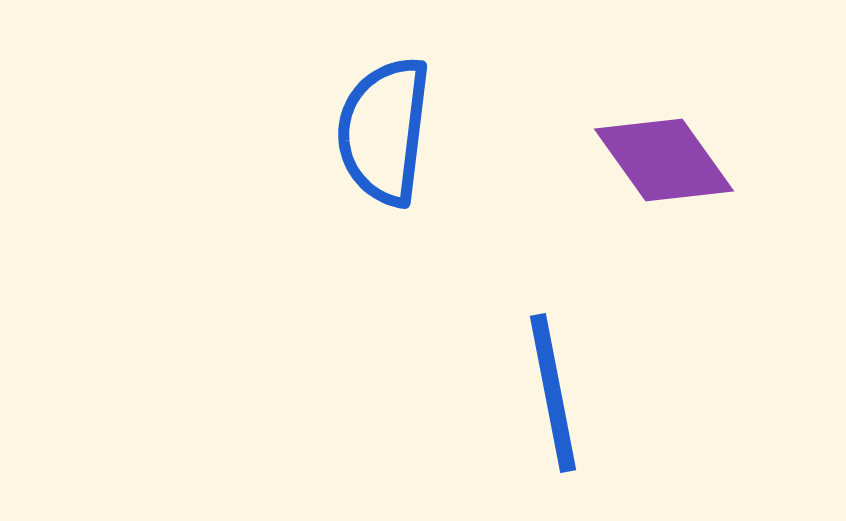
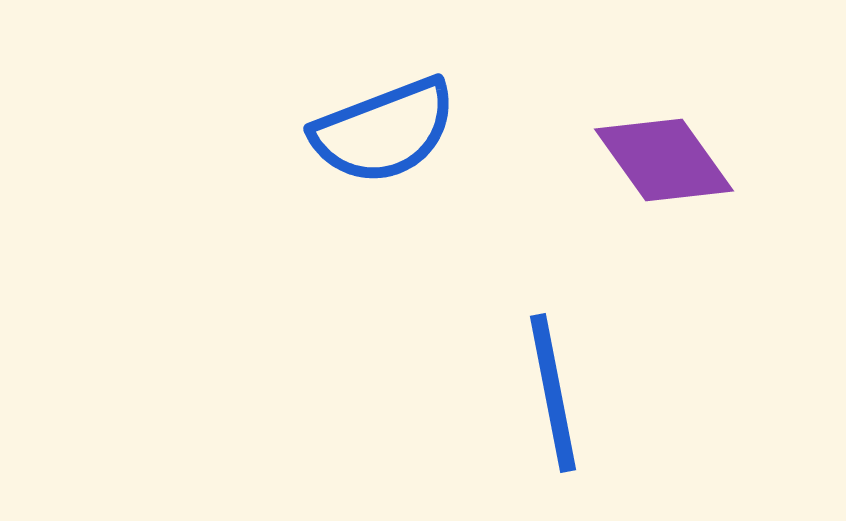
blue semicircle: rotated 118 degrees counterclockwise
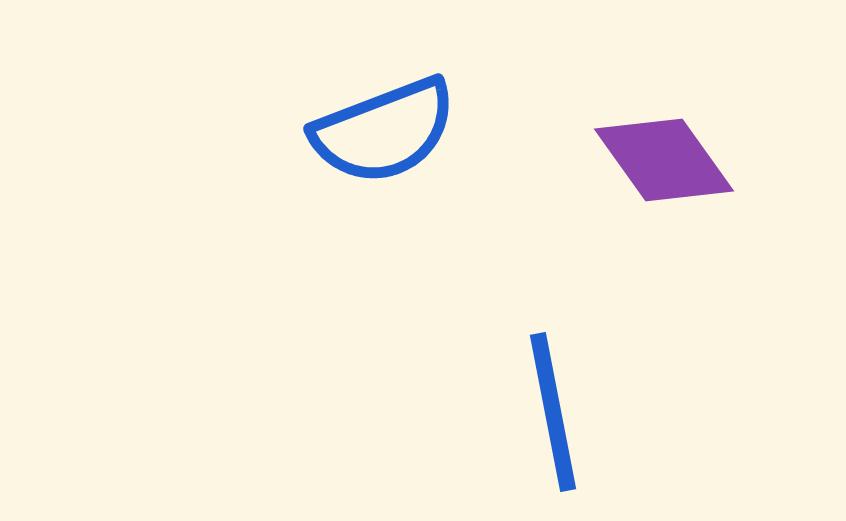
blue line: moved 19 px down
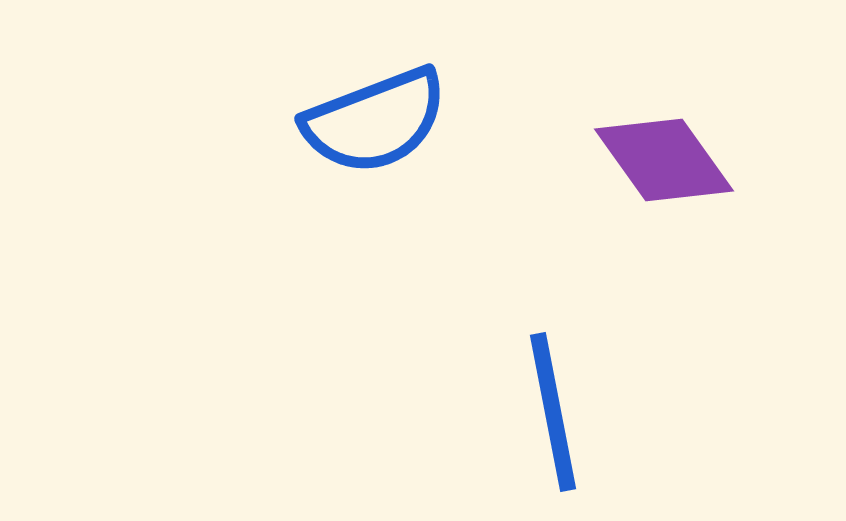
blue semicircle: moved 9 px left, 10 px up
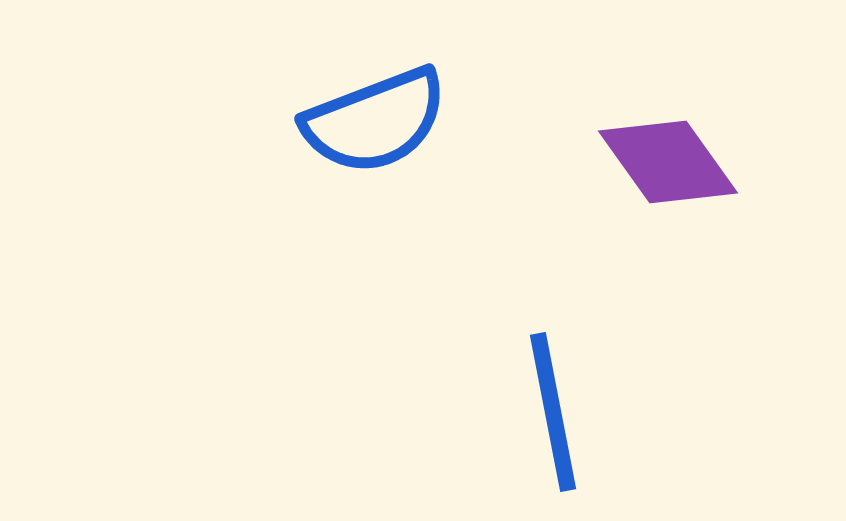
purple diamond: moved 4 px right, 2 px down
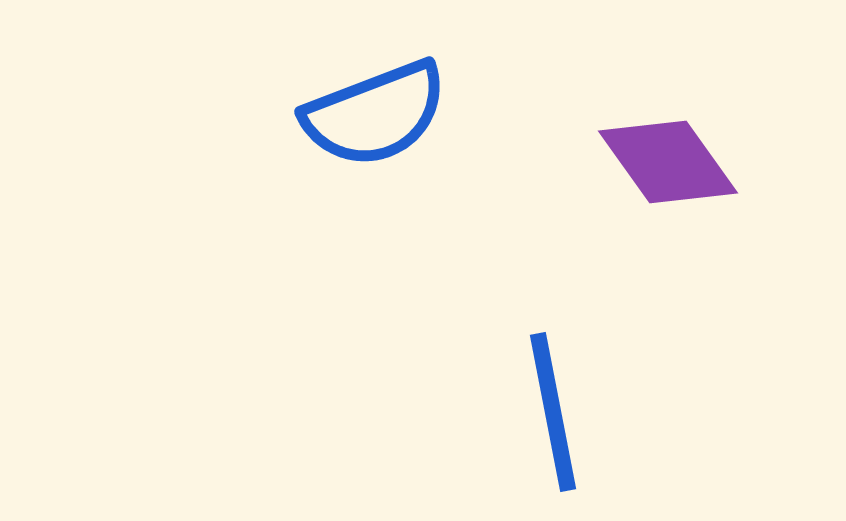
blue semicircle: moved 7 px up
